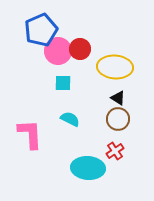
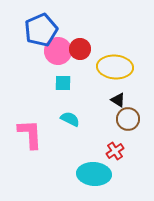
black triangle: moved 2 px down
brown circle: moved 10 px right
cyan ellipse: moved 6 px right, 6 px down
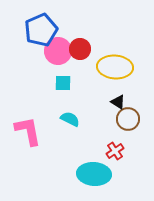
black triangle: moved 2 px down
pink L-shape: moved 2 px left, 3 px up; rotated 8 degrees counterclockwise
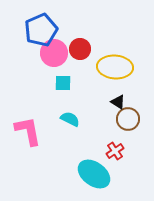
pink circle: moved 4 px left, 2 px down
cyan ellipse: rotated 32 degrees clockwise
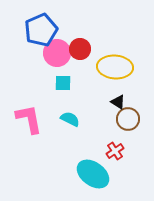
pink circle: moved 3 px right
pink L-shape: moved 1 px right, 12 px up
cyan ellipse: moved 1 px left
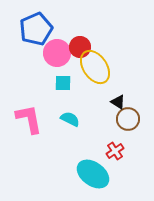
blue pentagon: moved 5 px left, 1 px up
red circle: moved 2 px up
yellow ellipse: moved 20 px left; rotated 52 degrees clockwise
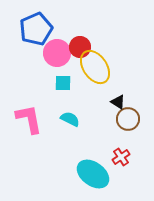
red cross: moved 6 px right, 6 px down
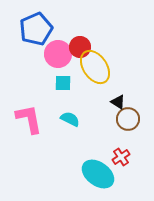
pink circle: moved 1 px right, 1 px down
cyan ellipse: moved 5 px right
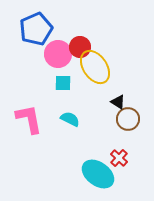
red cross: moved 2 px left, 1 px down; rotated 12 degrees counterclockwise
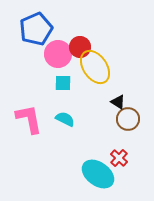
cyan semicircle: moved 5 px left
